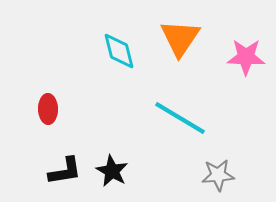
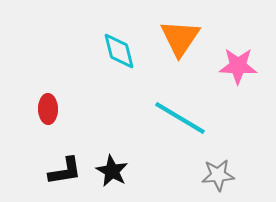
pink star: moved 8 px left, 9 px down
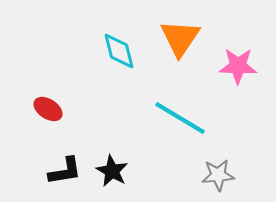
red ellipse: rotated 56 degrees counterclockwise
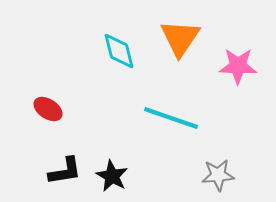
cyan line: moved 9 px left; rotated 12 degrees counterclockwise
black star: moved 5 px down
